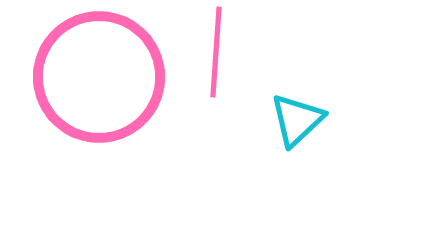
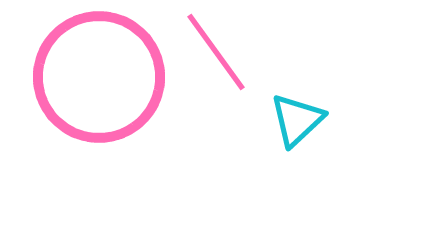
pink line: rotated 40 degrees counterclockwise
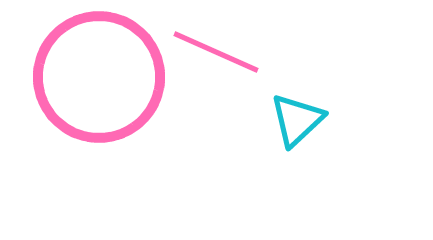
pink line: rotated 30 degrees counterclockwise
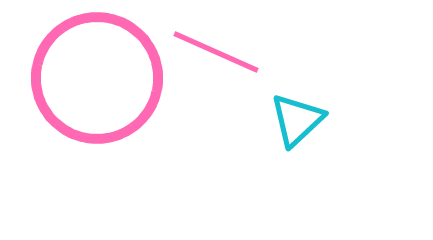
pink circle: moved 2 px left, 1 px down
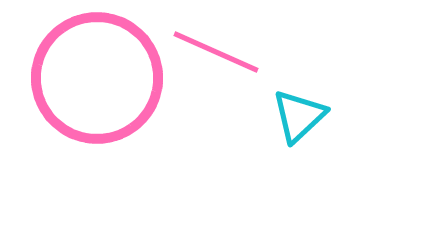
cyan triangle: moved 2 px right, 4 px up
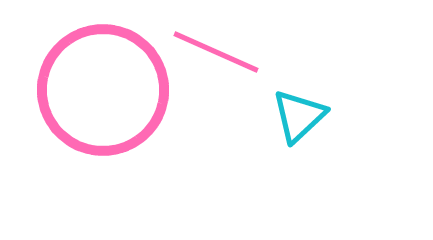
pink circle: moved 6 px right, 12 px down
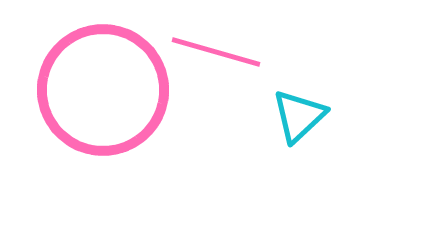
pink line: rotated 8 degrees counterclockwise
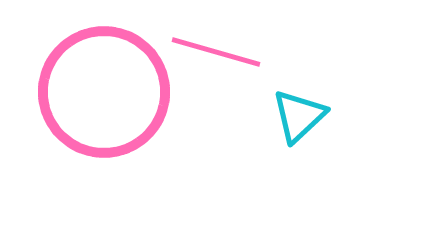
pink circle: moved 1 px right, 2 px down
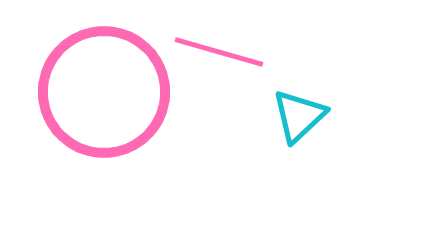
pink line: moved 3 px right
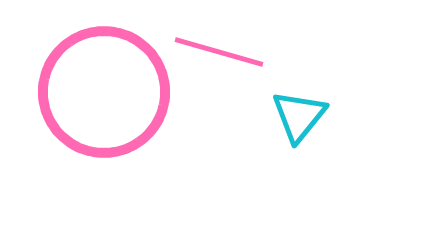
cyan triangle: rotated 8 degrees counterclockwise
